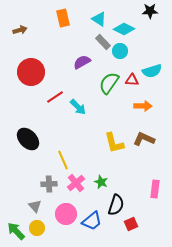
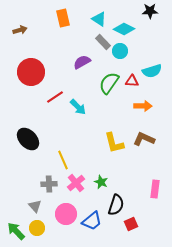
red triangle: moved 1 px down
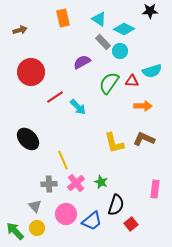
red square: rotated 16 degrees counterclockwise
green arrow: moved 1 px left
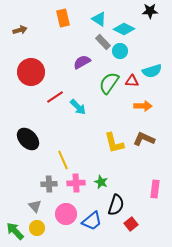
pink cross: rotated 36 degrees clockwise
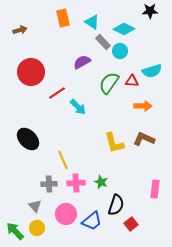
cyan triangle: moved 7 px left, 3 px down
red line: moved 2 px right, 4 px up
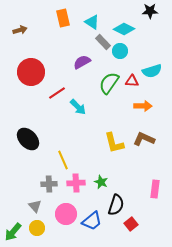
green arrow: moved 2 px left, 1 px down; rotated 96 degrees counterclockwise
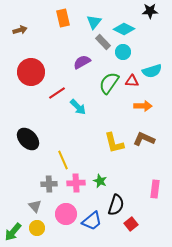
cyan triangle: moved 2 px right; rotated 35 degrees clockwise
cyan circle: moved 3 px right, 1 px down
green star: moved 1 px left, 1 px up
